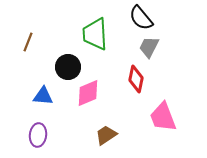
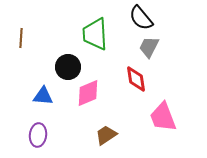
brown line: moved 7 px left, 4 px up; rotated 18 degrees counterclockwise
red diamond: rotated 20 degrees counterclockwise
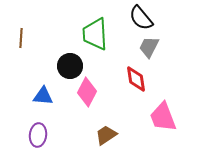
black circle: moved 2 px right, 1 px up
pink diamond: moved 1 px left, 1 px up; rotated 40 degrees counterclockwise
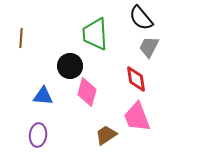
pink diamond: rotated 12 degrees counterclockwise
pink trapezoid: moved 26 px left
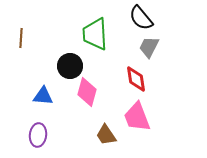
brown trapezoid: rotated 90 degrees counterclockwise
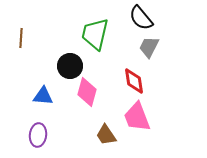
green trapezoid: rotated 16 degrees clockwise
red diamond: moved 2 px left, 2 px down
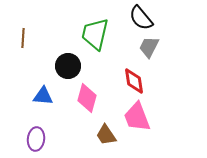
brown line: moved 2 px right
black circle: moved 2 px left
pink diamond: moved 6 px down
purple ellipse: moved 2 px left, 4 px down
